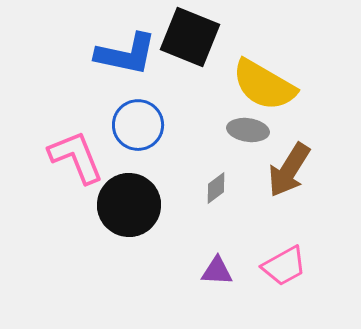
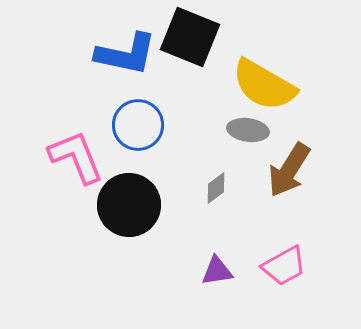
purple triangle: rotated 12 degrees counterclockwise
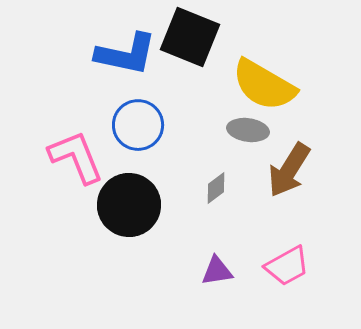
pink trapezoid: moved 3 px right
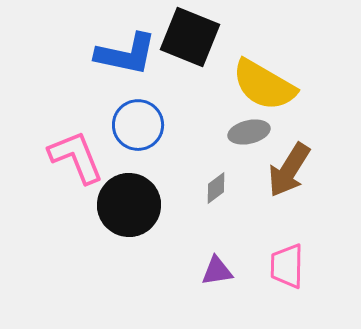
gray ellipse: moved 1 px right, 2 px down; rotated 21 degrees counterclockwise
pink trapezoid: rotated 120 degrees clockwise
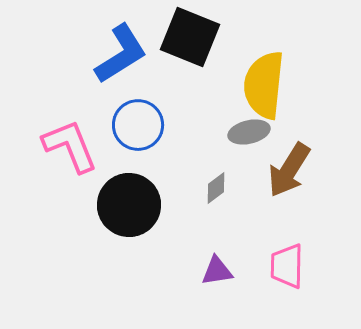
blue L-shape: moved 5 px left; rotated 44 degrees counterclockwise
yellow semicircle: rotated 66 degrees clockwise
pink L-shape: moved 6 px left, 11 px up
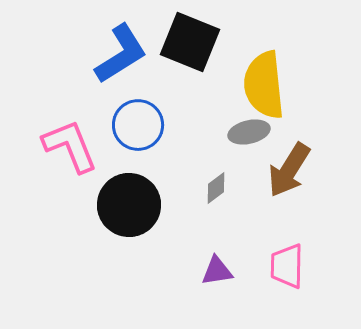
black square: moved 5 px down
yellow semicircle: rotated 12 degrees counterclockwise
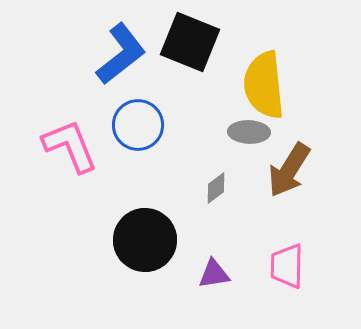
blue L-shape: rotated 6 degrees counterclockwise
gray ellipse: rotated 15 degrees clockwise
black circle: moved 16 px right, 35 px down
purple triangle: moved 3 px left, 3 px down
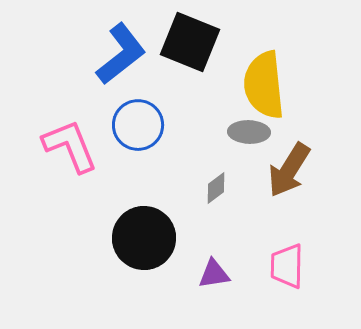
black circle: moved 1 px left, 2 px up
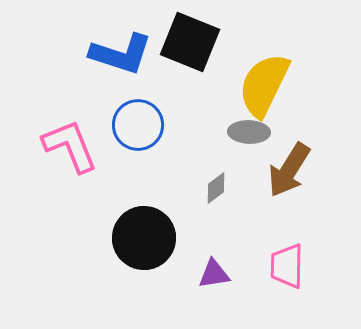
blue L-shape: rotated 56 degrees clockwise
yellow semicircle: rotated 32 degrees clockwise
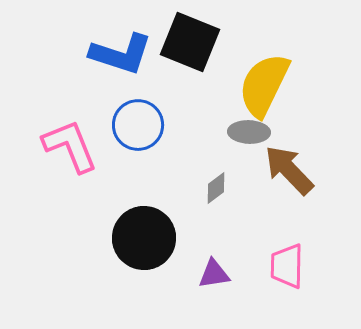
brown arrow: rotated 104 degrees clockwise
